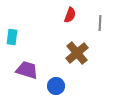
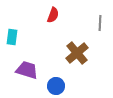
red semicircle: moved 17 px left
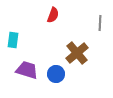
cyan rectangle: moved 1 px right, 3 px down
blue circle: moved 12 px up
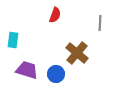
red semicircle: moved 2 px right
brown cross: rotated 10 degrees counterclockwise
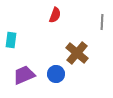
gray line: moved 2 px right, 1 px up
cyan rectangle: moved 2 px left
purple trapezoid: moved 3 px left, 5 px down; rotated 40 degrees counterclockwise
